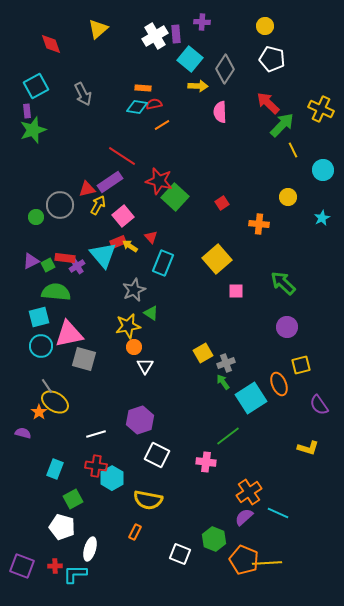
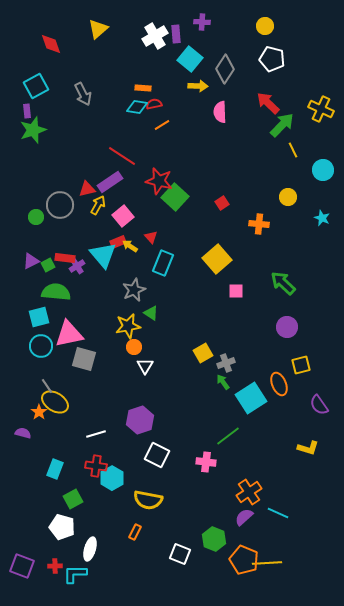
cyan star at (322, 218): rotated 21 degrees counterclockwise
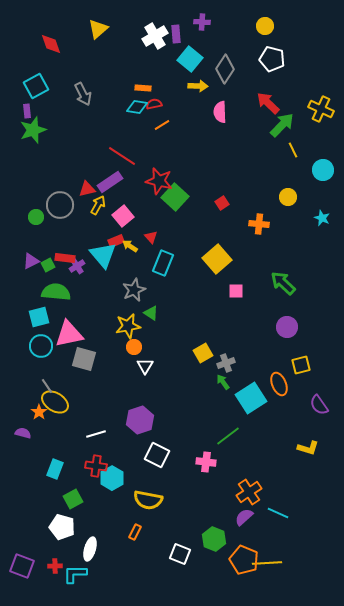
red rectangle at (118, 242): moved 2 px left, 1 px up
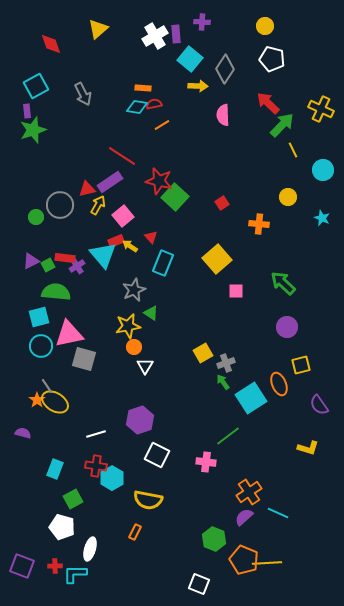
pink semicircle at (220, 112): moved 3 px right, 3 px down
orange star at (39, 412): moved 2 px left, 12 px up
white square at (180, 554): moved 19 px right, 30 px down
